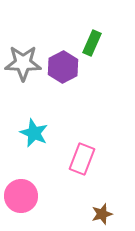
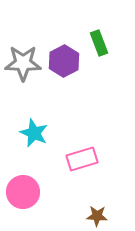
green rectangle: moved 7 px right; rotated 45 degrees counterclockwise
purple hexagon: moved 1 px right, 6 px up
pink rectangle: rotated 52 degrees clockwise
pink circle: moved 2 px right, 4 px up
brown star: moved 5 px left, 2 px down; rotated 20 degrees clockwise
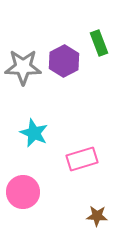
gray star: moved 4 px down
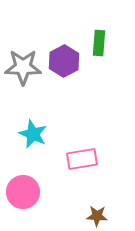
green rectangle: rotated 25 degrees clockwise
cyan star: moved 1 px left, 1 px down
pink rectangle: rotated 8 degrees clockwise
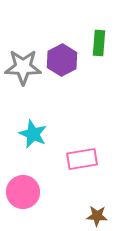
purple hexagon: moved 2 px left, 1 px up
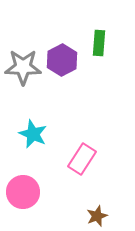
pink rectangle: rotated 48 degrees counterclockwise
brown star: rotated 25 degrees counterclockwise
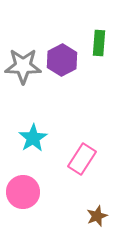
gray star: moved 1 px up
cyan star: moved 4 px down; rotated 16 degrees clockwise
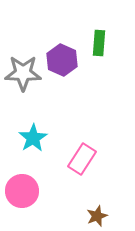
purple hexagon: rotated 8 degrees counterclockwise
gray star: moved 7 px down
pink circle: moved 1 px left, 1 px up
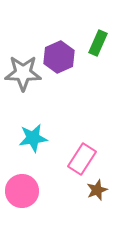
green rectangle: moved 1 px left; rotated 20 degrees clockwise
purple hexagon: moved 3 px left, 3 px up; rotated 12 degrees clockwise
cyan star: rotated 24 degrees clockwise
brown star: moved 26 px up
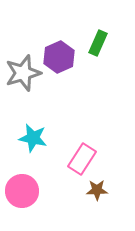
gray star: rotated 18 degrees counterclockwise
cyan star: rotated 20 degrees clockwise
brown star: rotated 20 degrees clockwise
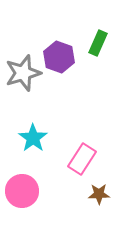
purple hexagon: rotated 16 degrees counterclockwise
cyan star: rotated 24 degrees clockwise
brown star: moved 2 px right, 4 px down
